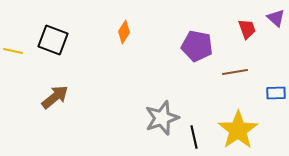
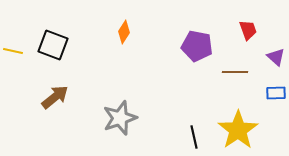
purple triangle: moved 39 px down
red trapezoid: moved 1 px right, 1 px down
black square: moved 5 px down
brown line: rotated 10 degrees clockwise
gray star: moved 42 px left
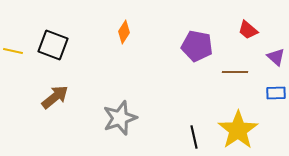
red trapezoid: rotated 150 degrees clockwise
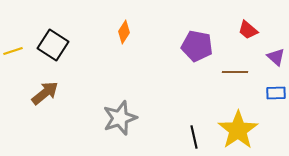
black square: rotated 12 degrees clockwise
yellow line: rotated 30 degrees counterclockwise
brown arrow: moved 10 px left, 4 px up
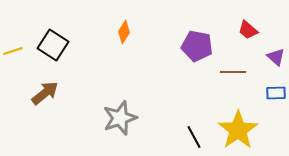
brown line: moved 2 px left
black line: rotated 15 degrees counterclockwise
